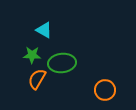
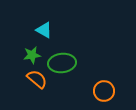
green star: rotated 12 degrees counterclockwise
orange semicircle: rotated 100 degrees clockwise
orange circle: moved 1 px left, 1 px down
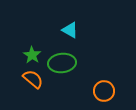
cyan triangle: moved 26 px right
green star: rotated 30 degrees counterclockwise
orange semicircle: moved 4 px left
